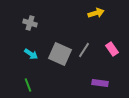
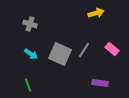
gray cross: moved 1 px down
pink rectangle: rotated 16 degrees counterclockwise
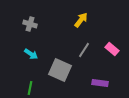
yellow arrow: moved 15 px left, 7 px down; rotated 35 degrees counterclockwise
gray square: moved 16 px down
green line: moved 2 px right, 3 px down; rotated 32 degrees clockwise
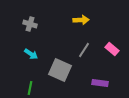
yellow arrow: rotated 49 degrees clockwise
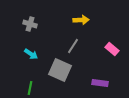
gray line: moved 11 px left, 4 px up
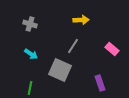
purple rectangle: rotated 63 degrees clockwise
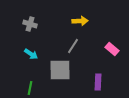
yellow arrow: moved 1 px left, 1 px down
gray square: rotated 25 degrees counterclockwise
purple rectangle: moved 2 px left, 1 px up; rotated 21 degrees clockwise
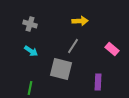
cyan arrow: moved 3 px up
gray square: moved 1 px right, 1 px up; rotated 15 degrees clockwise
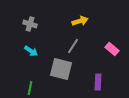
yellow arrow: rotated 14 degrees counterclockwise
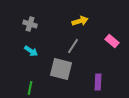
pink rectangle: moved 8 px up
